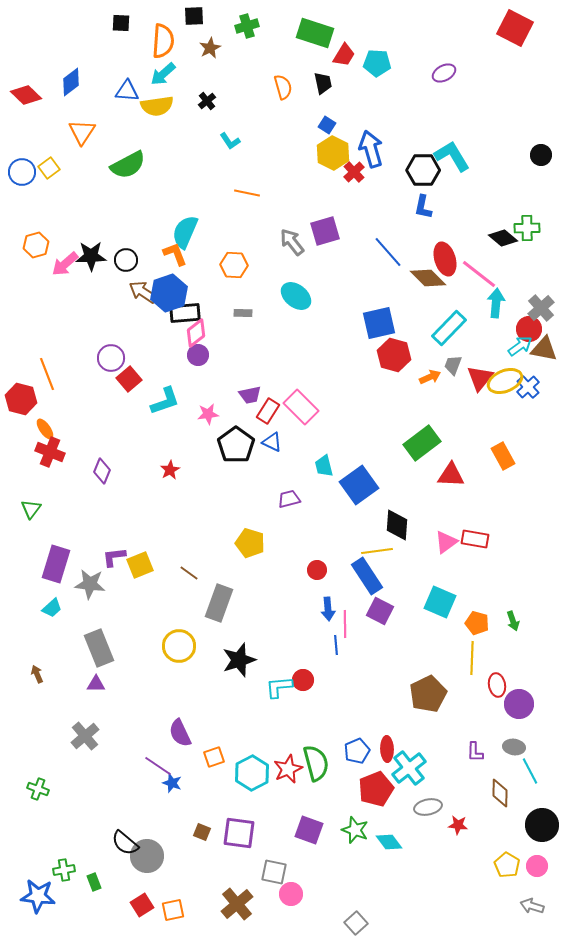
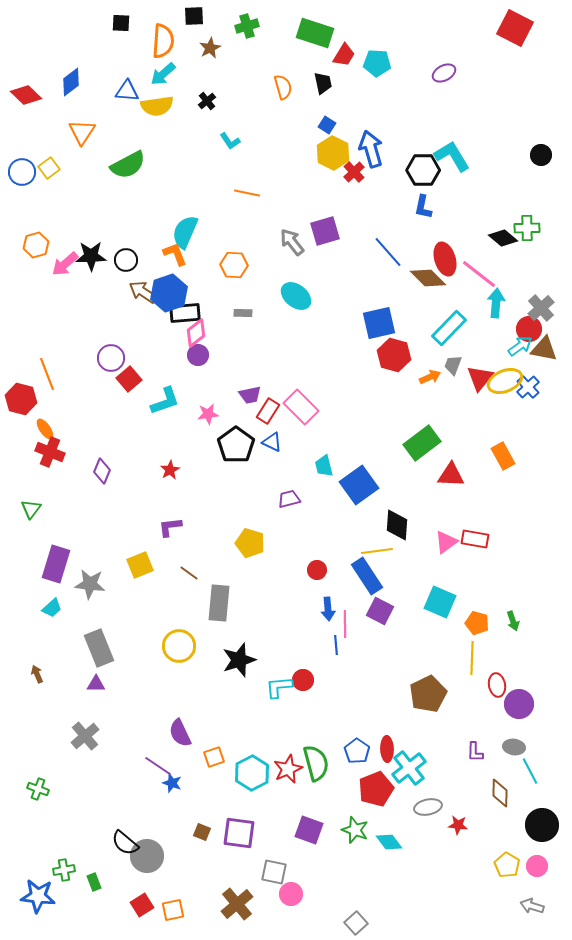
purple L-shape at (114, 557): moved 56 px right, 30 px up
gray rectangle at (219, 603): rotated 15 degrees counterclockwise
blue pentagon at (357, 751): rotated 15 degrees counterclockwise
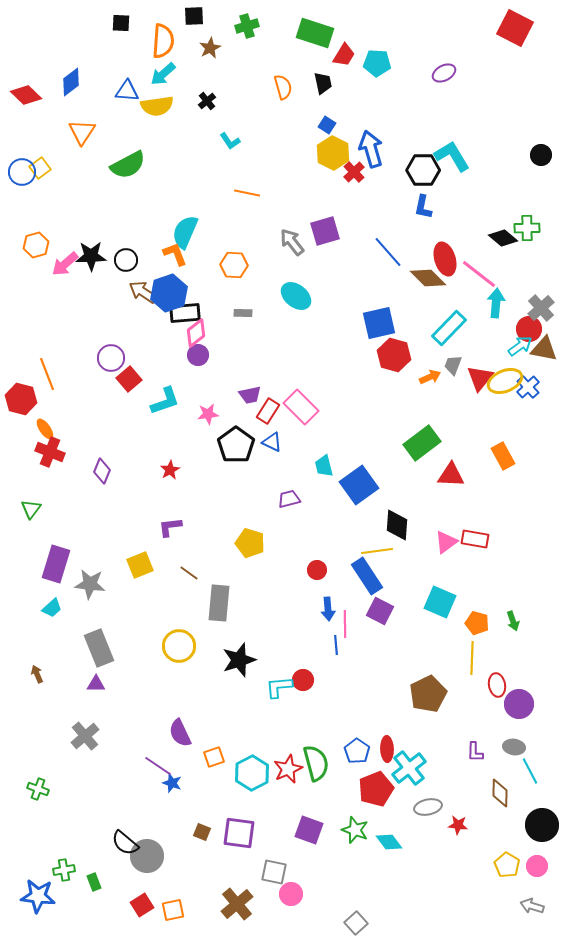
yellow square at (49, 168): moved 9 px left
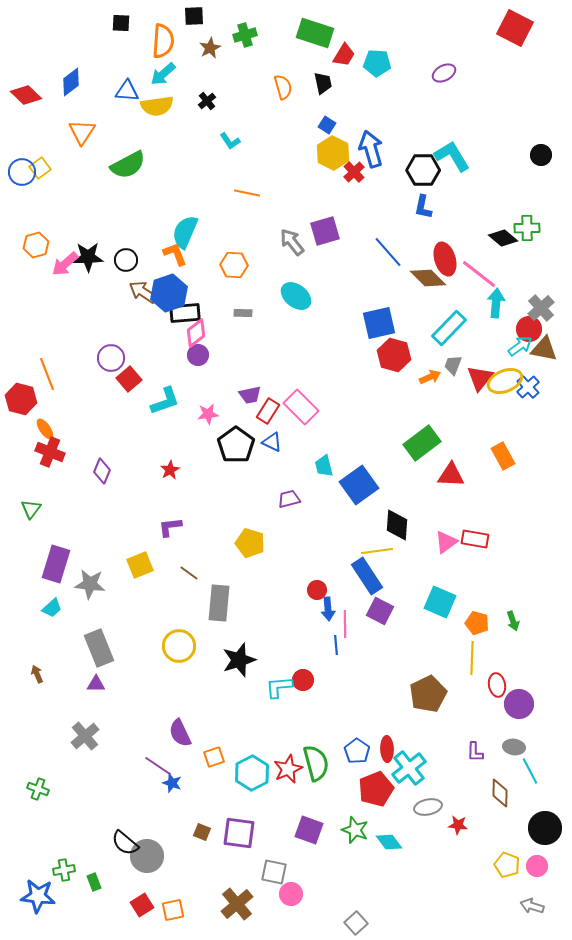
green cross at (247, 26): moved 2 px left, 9 px down
black star at (91, 256): moved 3 px left, 1 px down
red circle at (317, 570): moved 20 px down
black circle at (542, 825): moved 3 px right, 3 px down
yellow pentagon at (507, 865): rotated 10 degrees counterclockwise
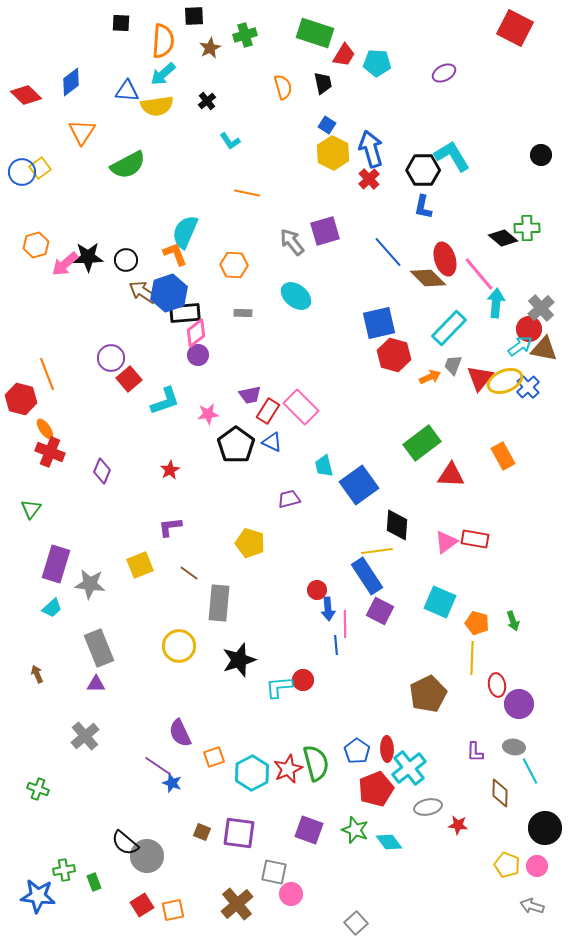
red cross at (354, 172): moved 15 px right, 7 px down
pink line at (479, 274): rotated 12 degrees clockwise
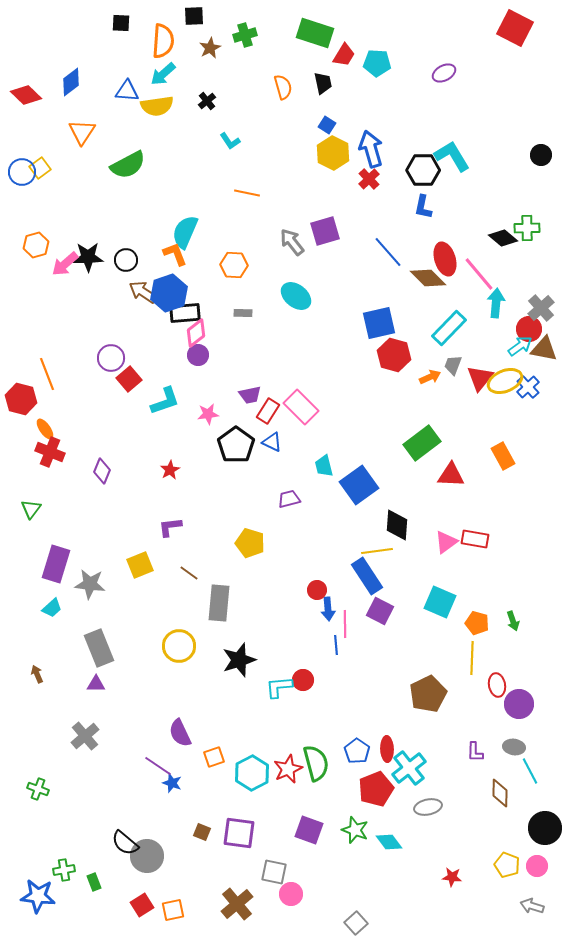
red star at (458, 825): moved 6 px left, 52 px down
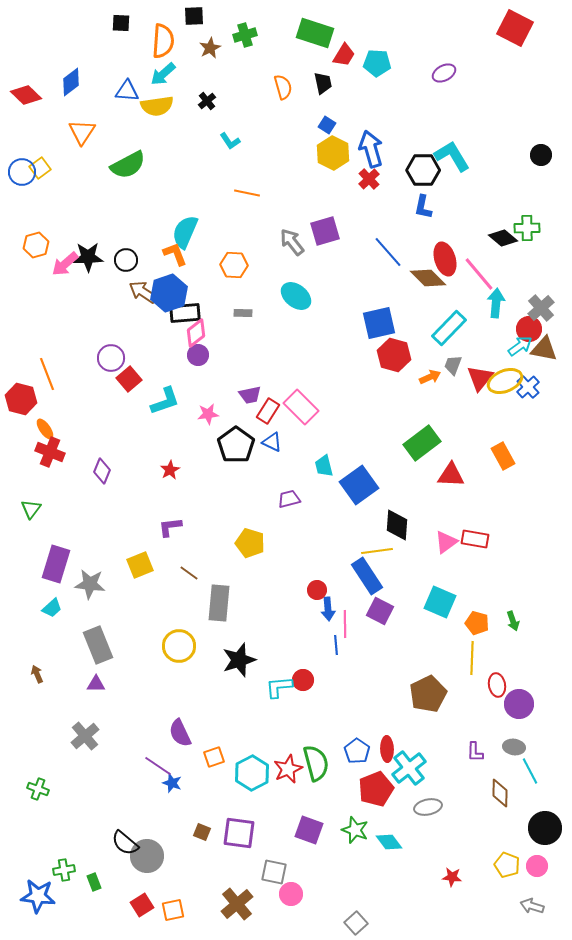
gray rectangle at (99, 648): moved 1 px left, 3 px up
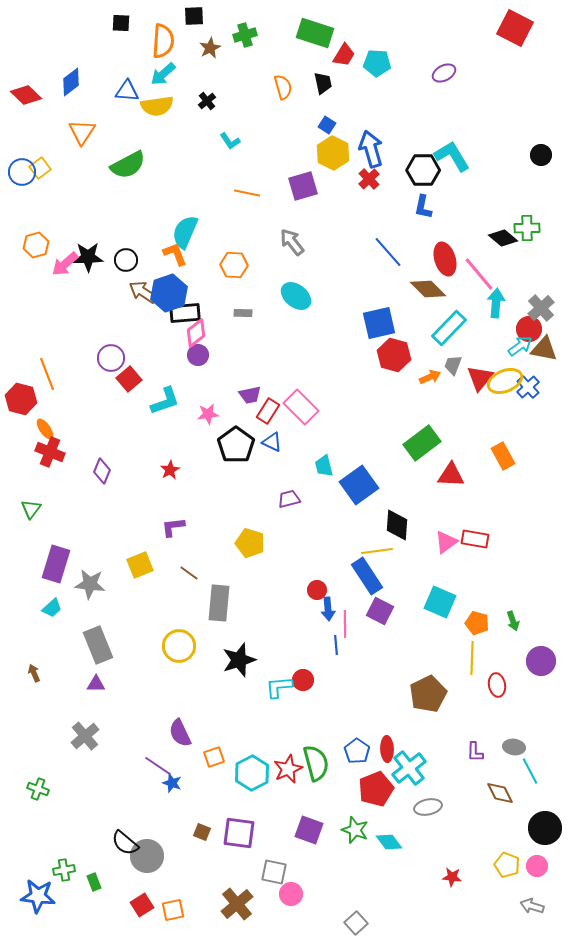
purple square at (325, 231): moved 22 px left, 45 px up
brown diamond at (428, 278): moved 11 px down
purple L-shape at (170, 527): moved 3 px right
brown arrow at (37, 674): moved 3 px left, 1 px up
purple circle at (519, 704): moved 22 px right, 43 px up
brown diamond at (500, 793): rotated 28 degrees counterclockwise
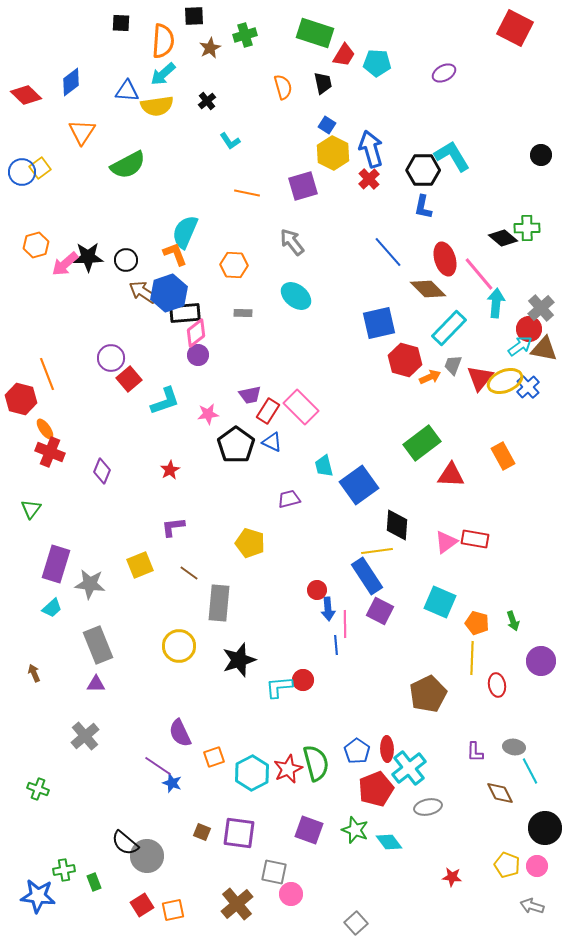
red hexagon at (394, 355): moved 11 px right, 5 px down
